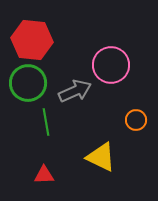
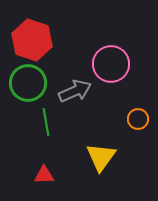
red hexagon: rotated 12 degrees clockwise
pink circle: moved 1 px up
orange circle: moved 2 px right, 1 px up
yellow triangle: rotated 40 degrees clockwise
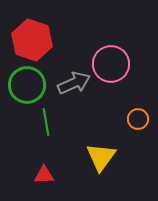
green circle: moved 1 px left, 2 px down
gray arrow: moved 1 px left, 8 px up
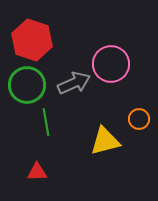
orange circle: moved 1 px right
yellow triangle: moved 4 px right, 16 px up; rotated 40 degrees clockwise
red triangle: moved 7 px left, 3 px up
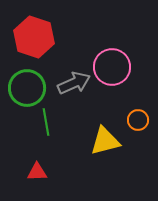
red hexagon: moved 2 px right, 3 px up
pink circle: moved 1 px right, 3 px down
green circle: moved 3 px down
orange circle: moved 1 px left, 1 px down
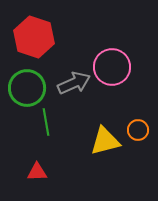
orange circle: moved 10 px down
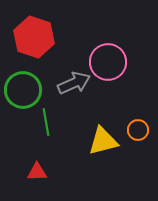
pink circle: moved 4 px left, 5 px up
green circle: moved 4 px left, 2 px down
yellow triangle: moved 2 px left
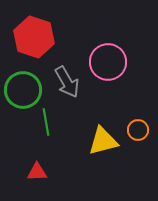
gray arrow: moved 7 px left, 1 px up; rotated 84 degrees clockwise
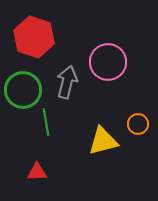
gray arrow: rotated 136 degrees counterclockwise
orange circle: moved 6 px up
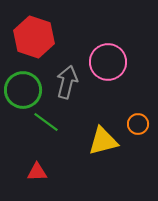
green line: rotated 44 degrees counterclockwise
